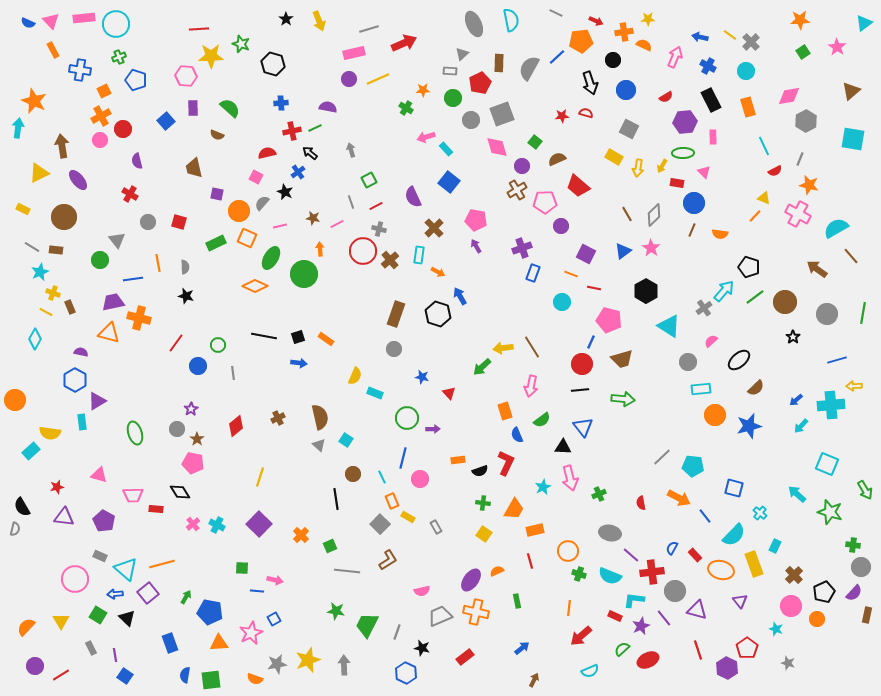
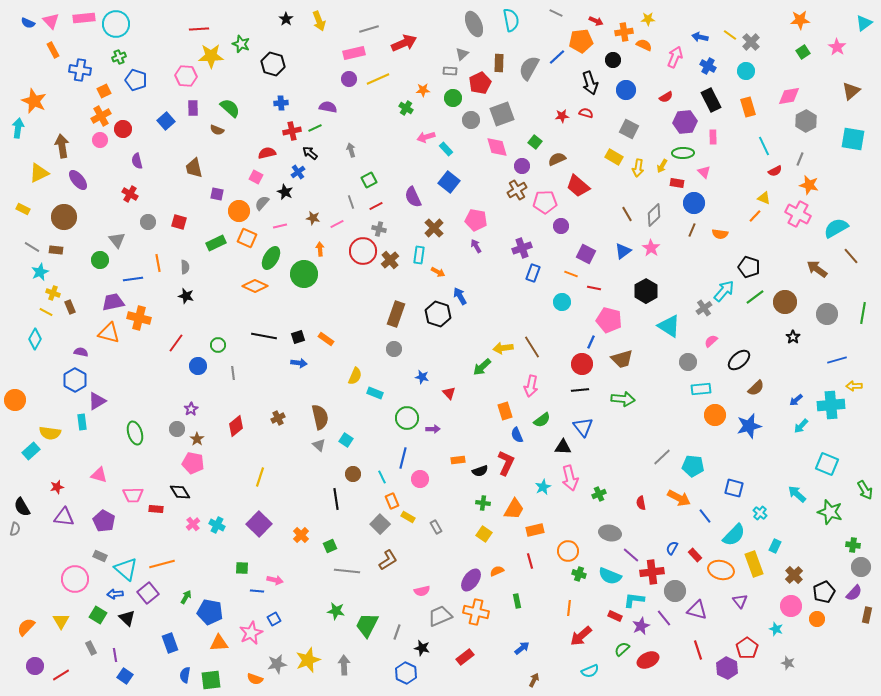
brown semicircle at (217, 135): moved 5 px up
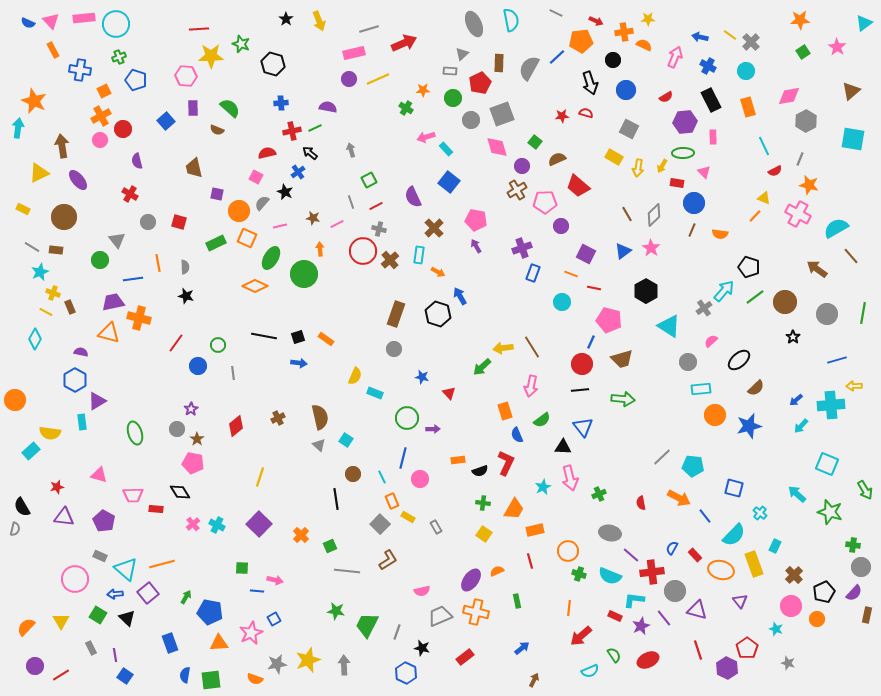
green semicircle at (622, 649): moved 8 px left, 6 px down; rotated 98 degrees clockwise
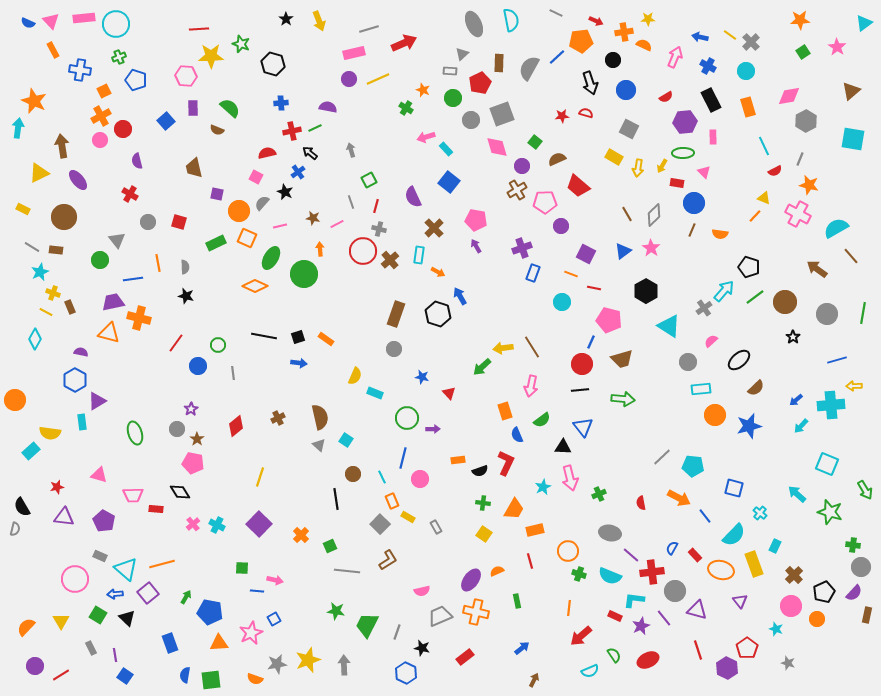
orange star at (423, 90): rotated 24 degrees clockwise
red line at (376, 206): rotated 48 degrees counterclockwise
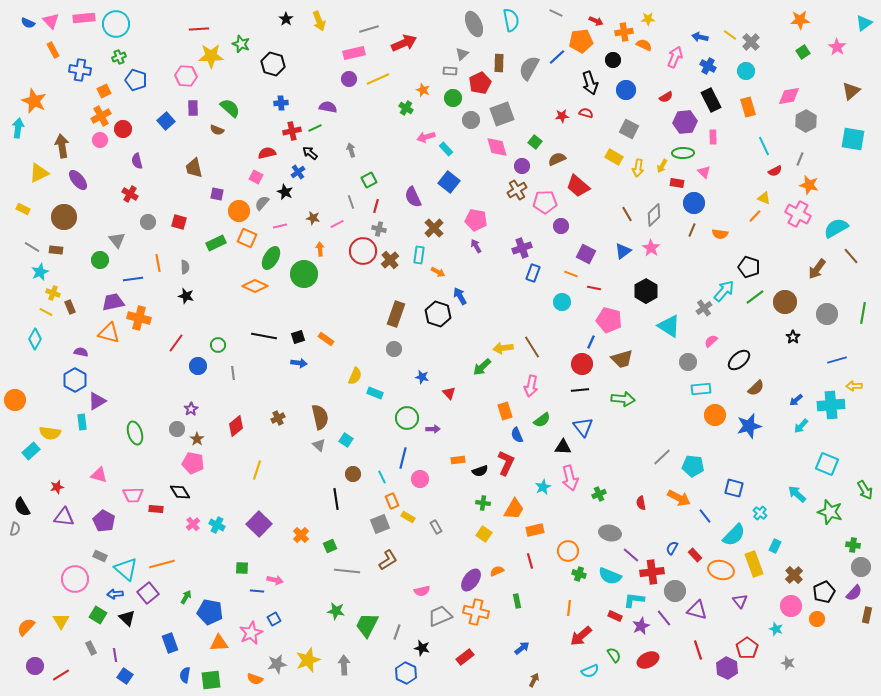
brown arrow at (817, 269): rotated 90 degrees counterclockwise
yellow line at (260, 477): moved 3 px left, 7 px up
gray square at (380, 524): rotated 24 degrees clockwise
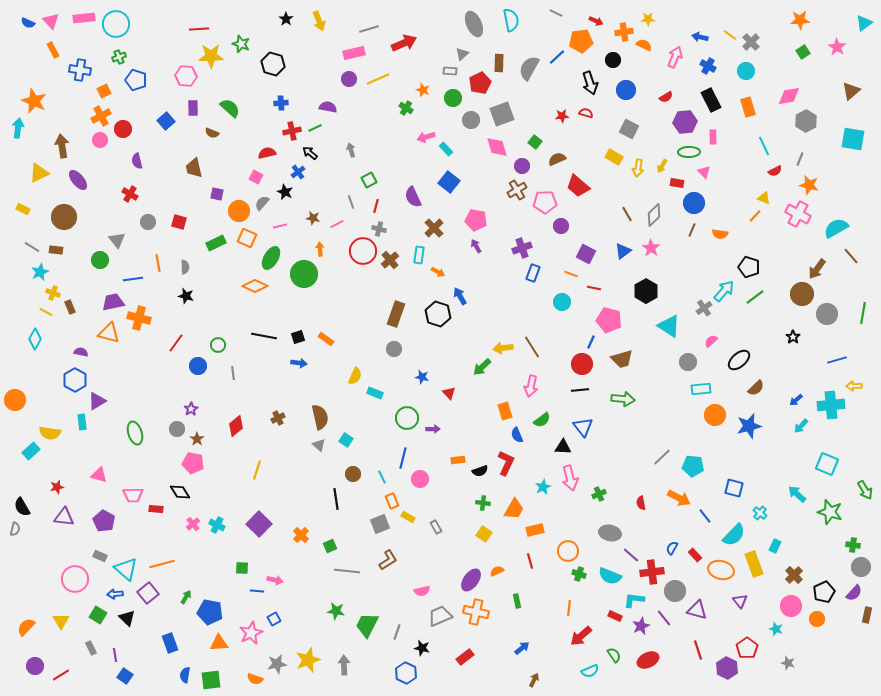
brown semicircle at (217, 130): moved 5 px left, 3 px down
green ellipse at (683, 153): moved 6 px right, 1 px up
brown circle at (785, 302): moved 17 px right, 8 px up
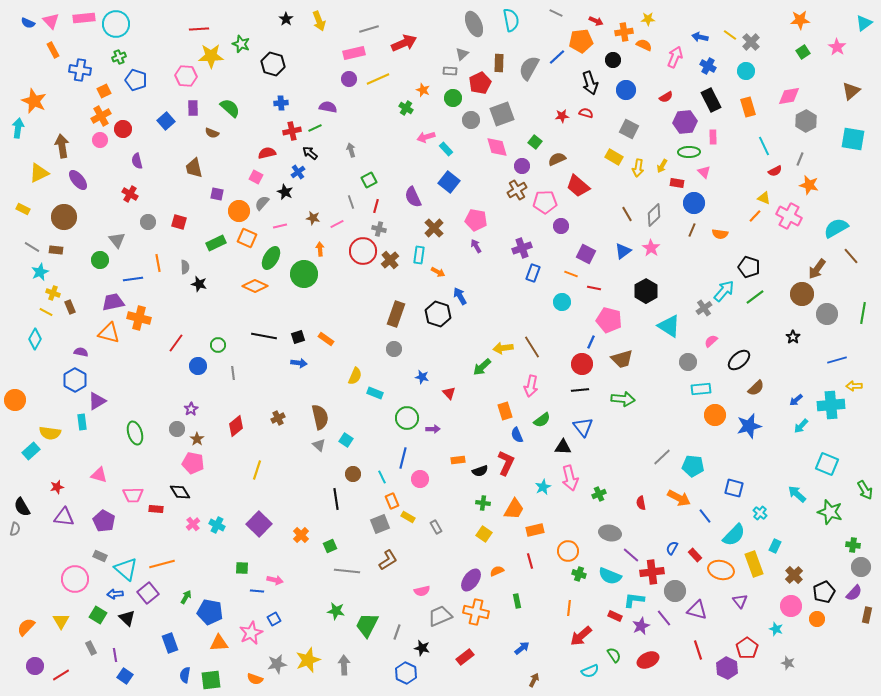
pink cross at (798, 214): moved 9 px left, 2 px down
black star at (186, 296): moved 13 px right, 12 px up
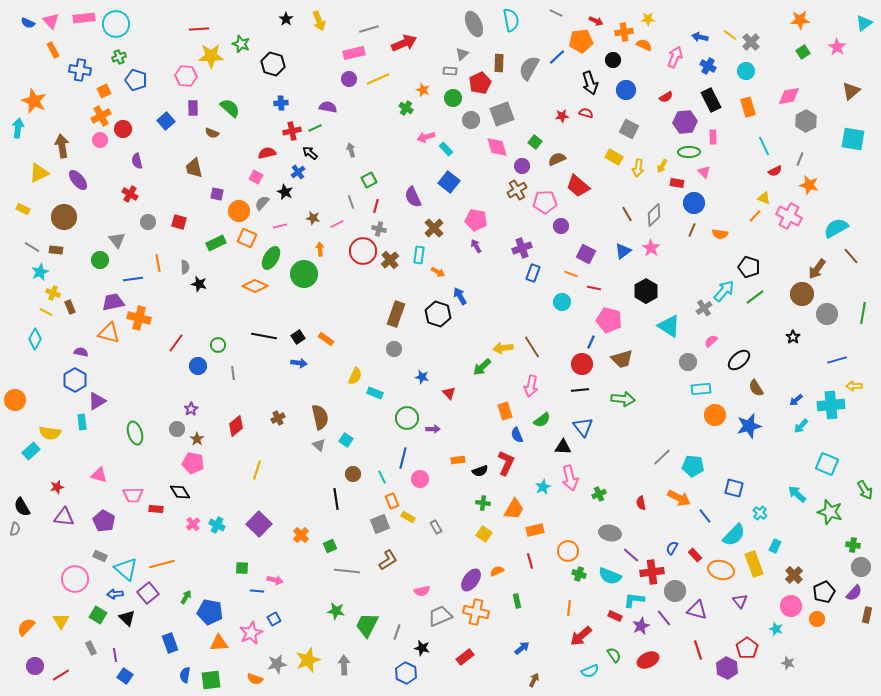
black square at (298, 337): rotated 16 degrees counterclockwise
brown semicircle at (756, 388): rotated 102 degrees clockwise
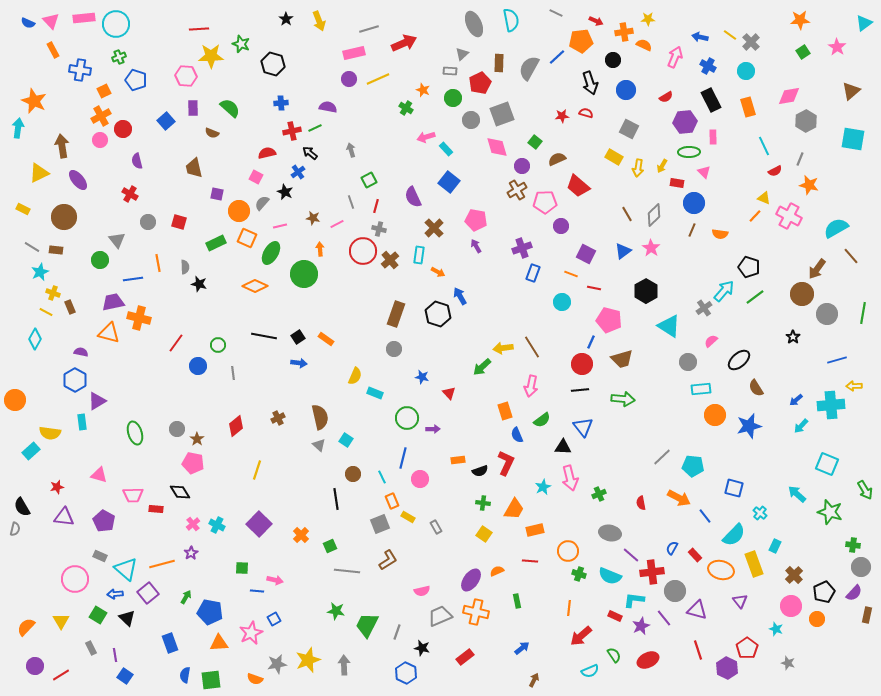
green ellipse at (271, 258): moved 5 px up
purple star at (191, 409): moved 144 px down
red line at (530, 561): rotated 70 degrees counterclockwise
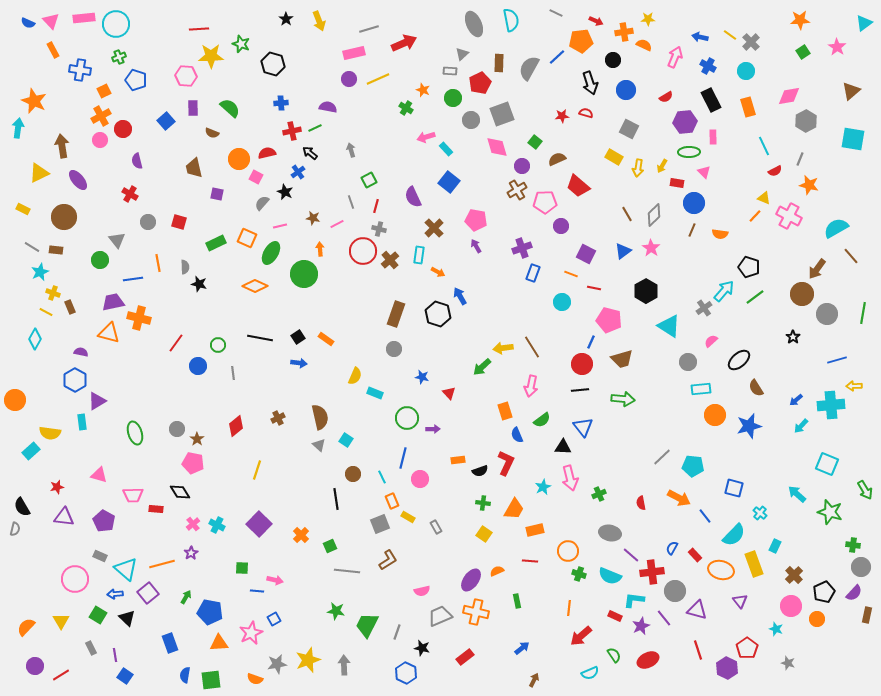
orange circle at (239, 211): moved 52 px up
black line at (264, 336): moved 4 px left, 2 px down
cyan semicircle at (590, 671): moved 2 px down
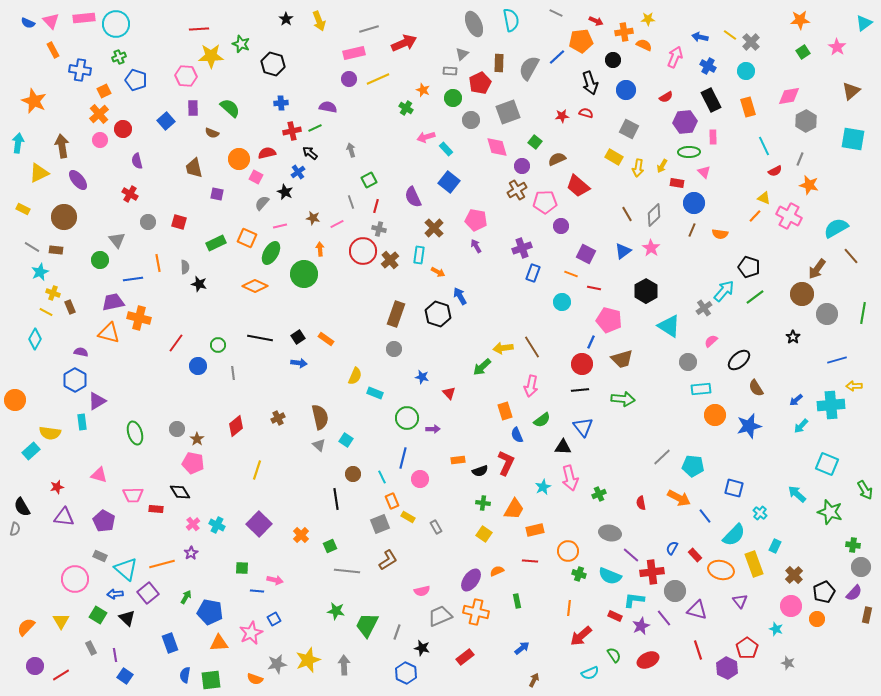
gray square at (502, 114): moved 6 px right, 2 px up
orange cross at (101, 116): moved 2 px left, 2 px up; rotated 12 degrees counterclockwise
cyan arrow at (18, 128): moved 15 px down
